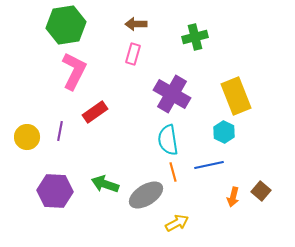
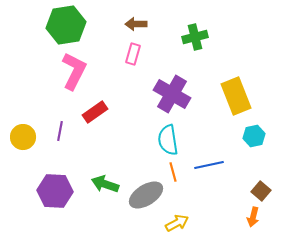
cyan hexagon: moved 30 px right, 4 px down; rotated 20 degrees clockwise
yellow circle: moved 4 px left
orange arrow: moved 20 px right, 20 px down
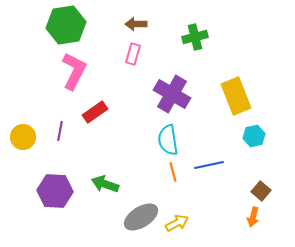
gray ellipse: moved 5 px left, 22 px down
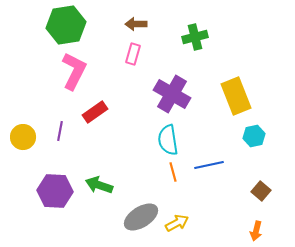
green arrow: moved 6 px left, 1 px down
orange arrow: moved 3 px right, 14 px down
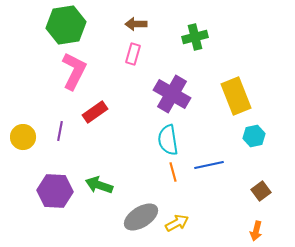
brown square: rotated 12 degrees clockwise
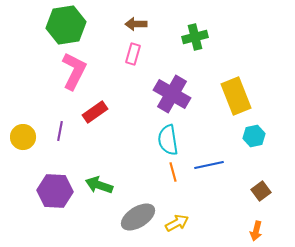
gray ellipse: moved 3 px left
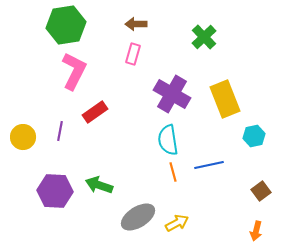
green cross: moved 9 px right; rotated 30 degrees counterclockwise
yellow rectangle: moved 11 px left, 3 px down
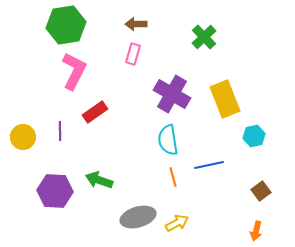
purple line: rotated 12 degrees counterclockwise
orange line: moved 5 px down
green arrow: moved 5 px up
gray ellipse: rotated 16 degrees clockwise
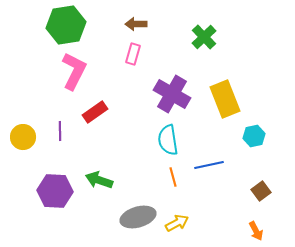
orange arrow: rotated 42 degrees counterclockwise
